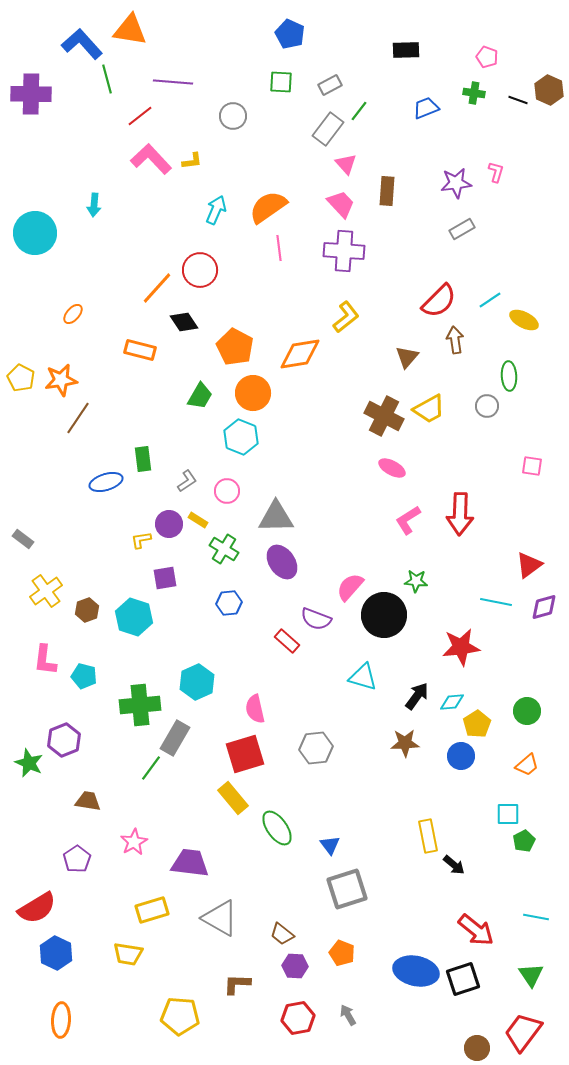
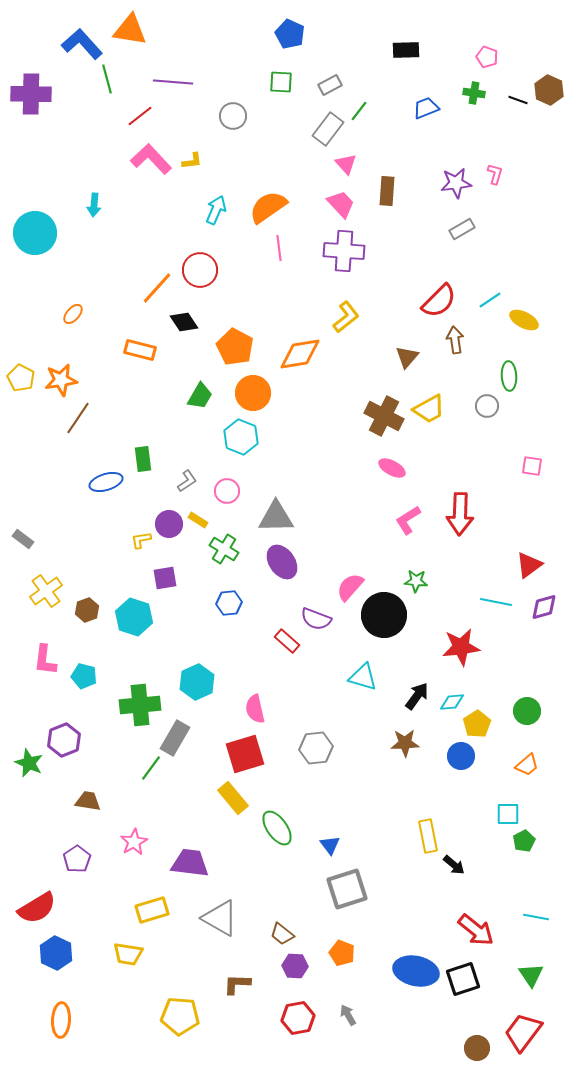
pink L-shape at (496, 172): moved 1 px left, 2 px down
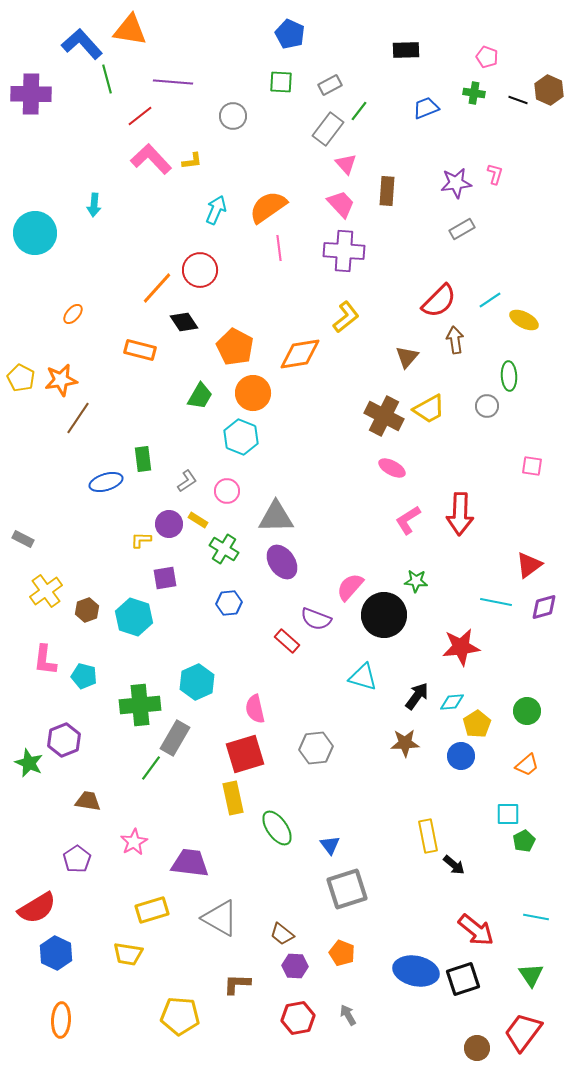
gray rectangle at (23, 539): rotated 10 degrees counterclockwise
yellow L-shape at (141, 540): rotated 10 degrees clockwise
yellow rectangle at (233, 798): rotated 28 degrees clockwise
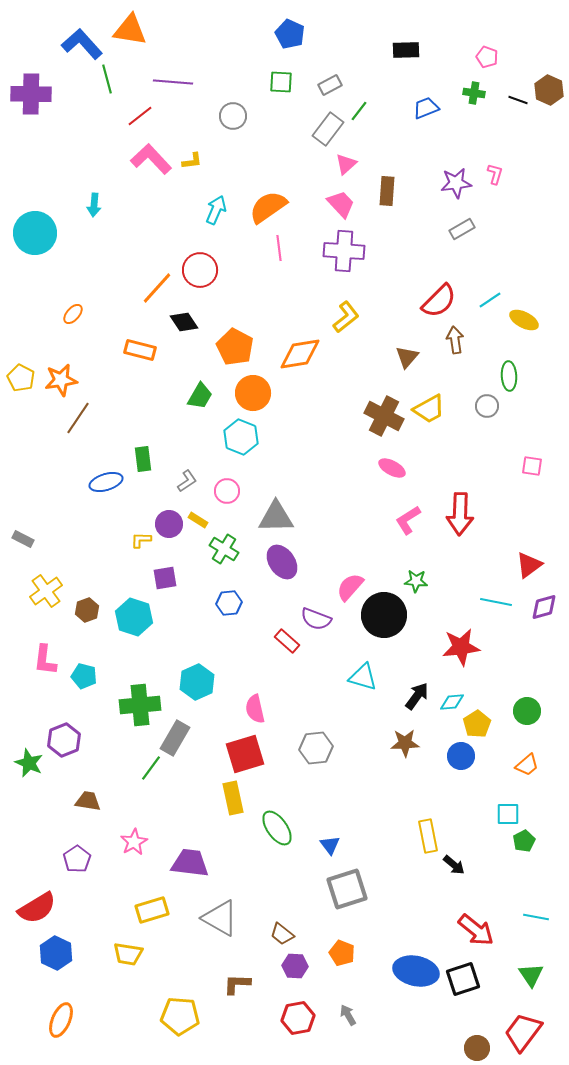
pink triangle at (346, 164): rotated 30 degrees clockwise
orange ellipse at (61, 1020): rotated 20 degrees clockwise
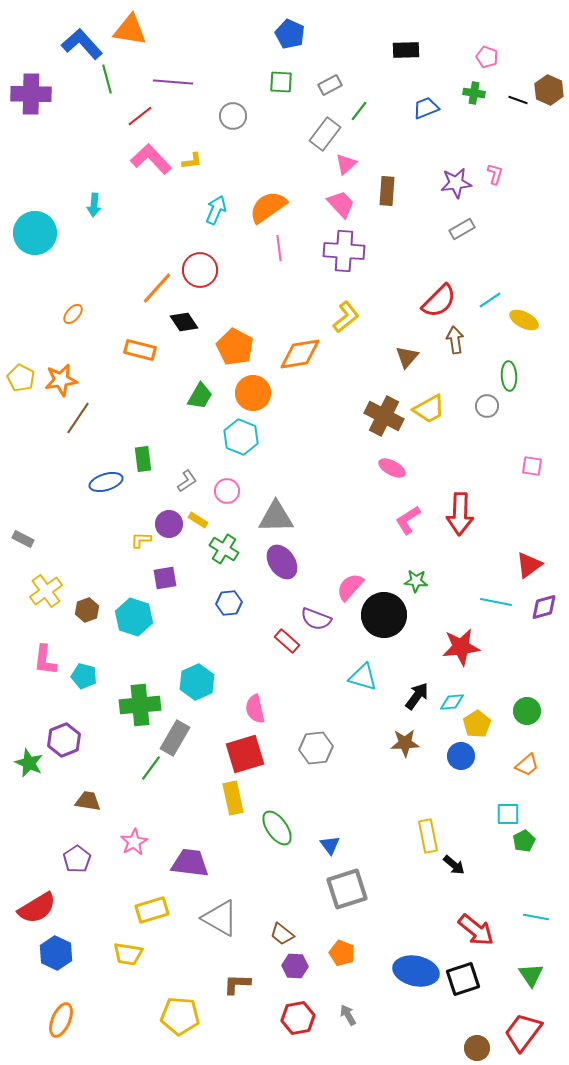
gray rectangle at (328, 129): moved 3 px left, 5 px down
